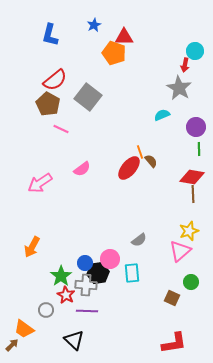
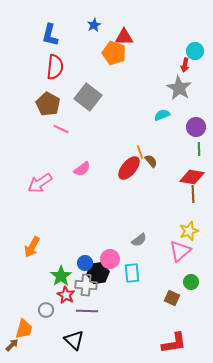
red semicircle: moved 13 px up; rotated 45 degrees counterclockwise
orange trapezoid: rotated 110 degrees counterclockwise
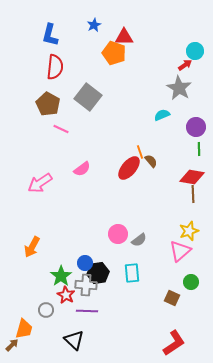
red arrow: rotated 136 degrees counterclockwise
pink circle: moved 8 px right, 25 px up
red L-shape: rotated 24 degrees counterclockwise
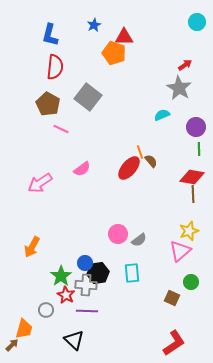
cyan circle: moved 2 px right, 29 px up
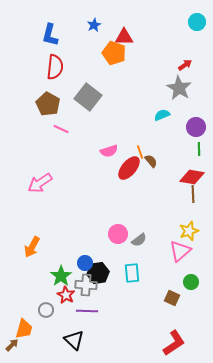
pink semicircle: moved 27 px right, 18 px up; rotated 18 degrees clockwise
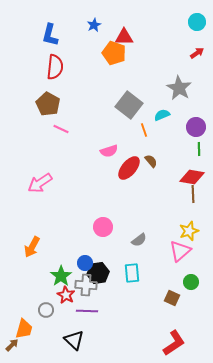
red arrow: moved 12 px right, 12 px up
gray square: moved 41 px right, 8 px down
orange line: moved 4 px right, 22 px up
pink circle: moved 15 px left, 7 px up
